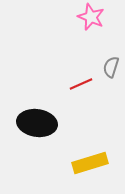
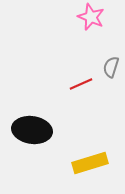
black ellipse: moved 5 px left, 7 px down
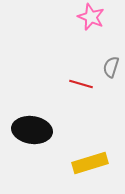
red line: rotated 40 degrees clockwise
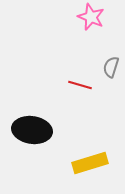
red line: moved 1 px left, 1 px down
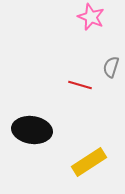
yellow rectangle: moved 1 px left, 1 px up; rotated 16 degrees counterclockwise
